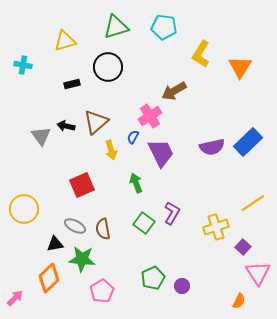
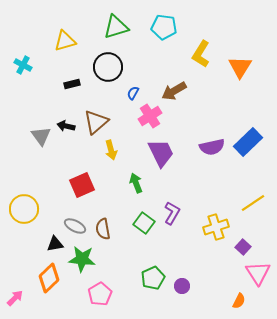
cyan cross: rotated 18 degrees clockwise
blue semicircle: moved 44 px up
pink pentagon: moved 2 px left, 3 px down
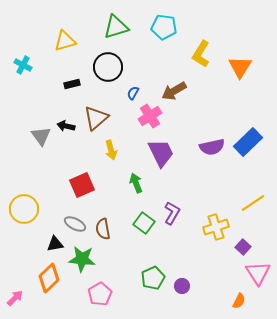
brown triangle: moved 4 px up
gray ellipse: moved 2 px up
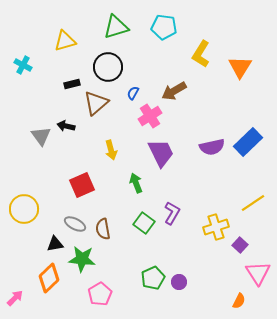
brown triangle: moved 15 px up
purple square: moved 3 px left, 2 px up
purple circle: moved 3 px left, 4 px up
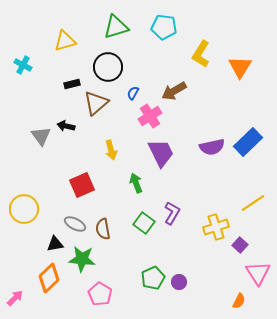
pink pentagon: rotated 10 degrees counterclockwise
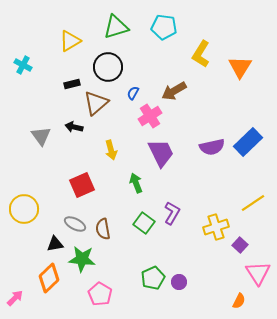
yellow triangle: moved 5 px right; rotated 15 degrees counterclockwise
black arrow: moved 8 px right, 1 px down
